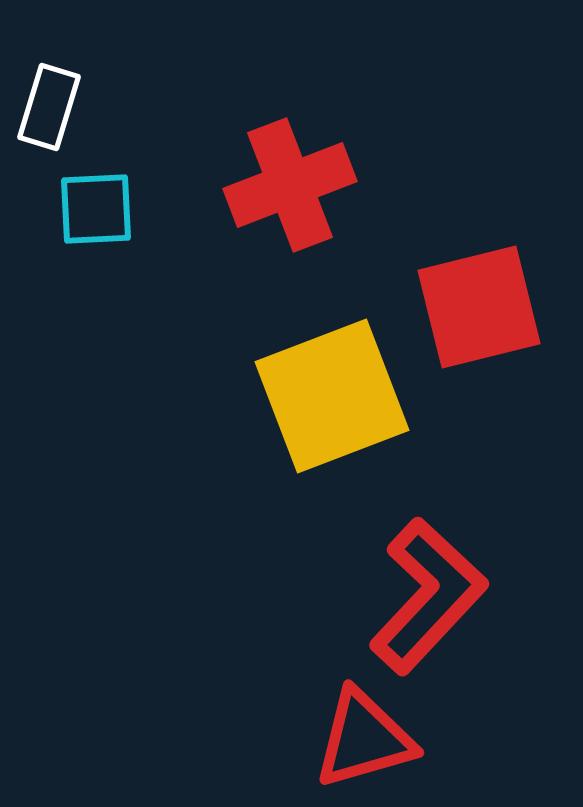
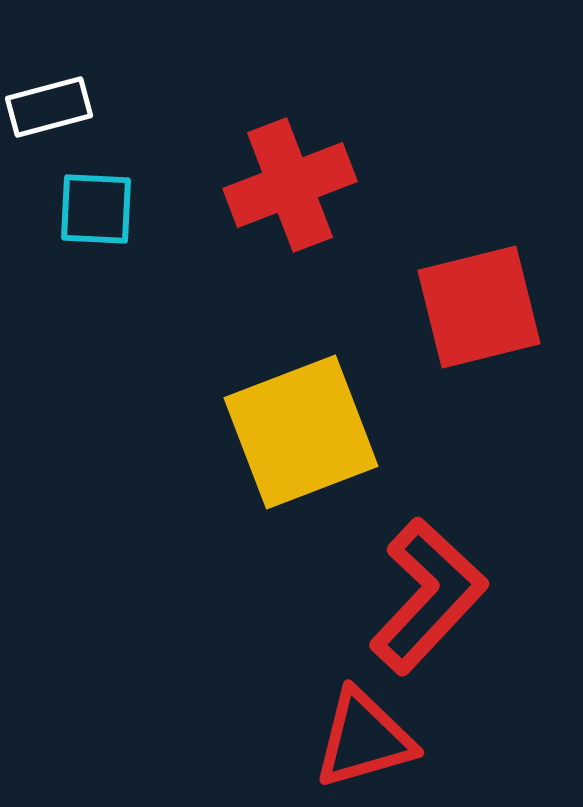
white rectangle: rotated 58 degrees clockwise
cyan square: rotated 6 degrees clockwise
yellow square: moved 31 px left, 36 px down
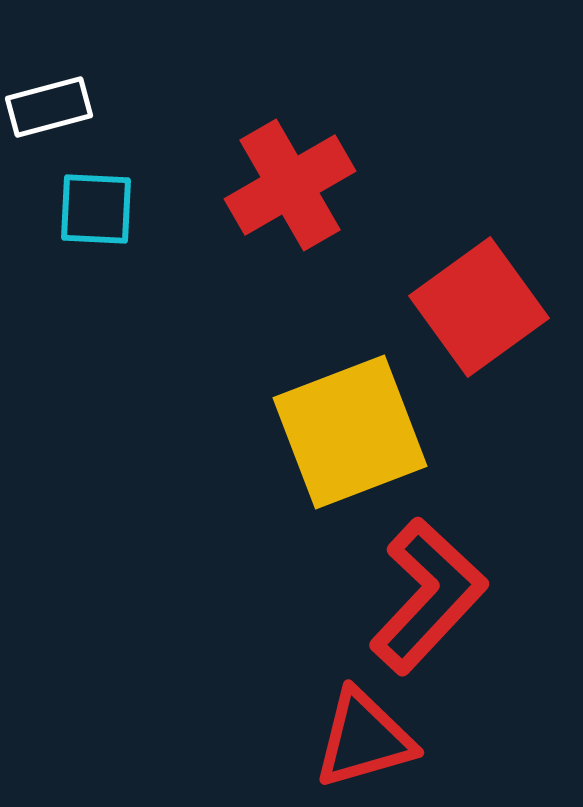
red cross: rotated 9 degrees counterclockwise
red square: rotated 22 degrees counterclockwise
yellow square: moved 49 px right
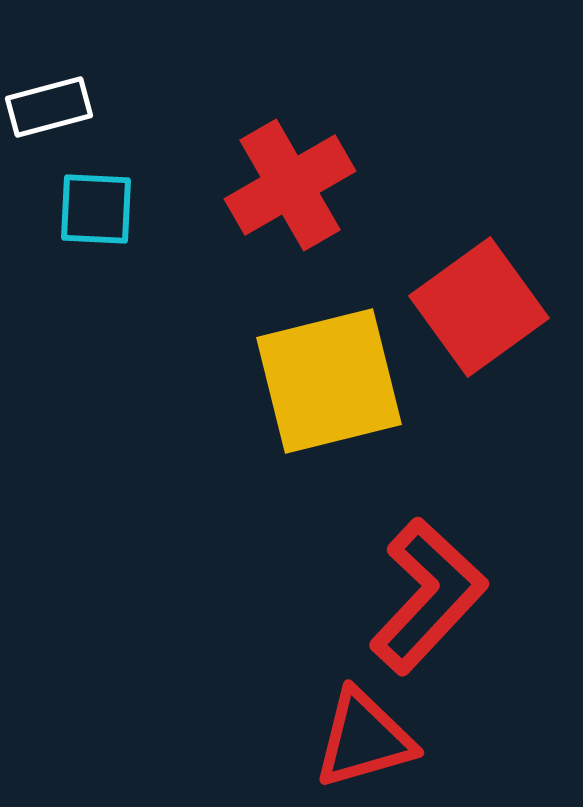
yellow square: moved 21 px left, 51 px up; rotated 7 degrees clockwise
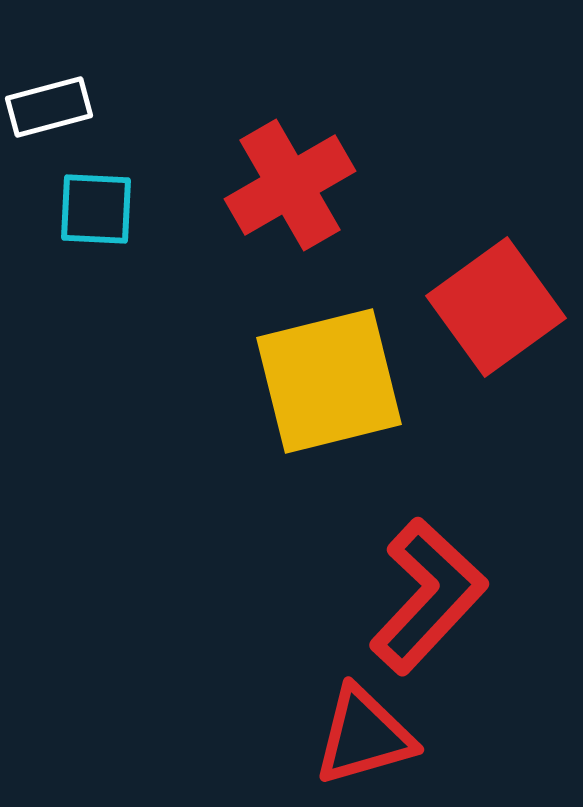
red square: moved 17 px right
red triangle: moved 3 px up
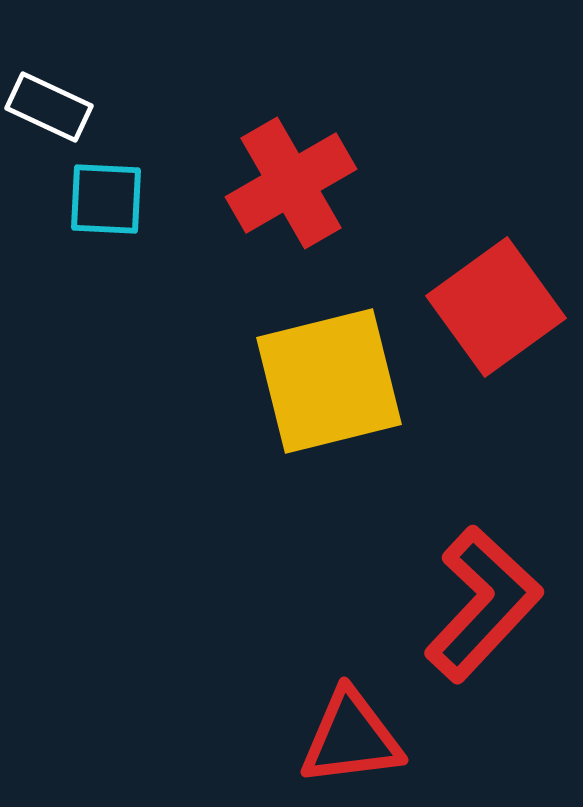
white rectangle: rotated 40 degrees clockwise
red cross: moved 1 px right, 2 px up
cyan square: moved 10 px right, 10 px up
red L-shape: moved 55 px right, 8 px down
red triangle: moved 13 px left, 2 px down; rotated 9 degrees clockwise
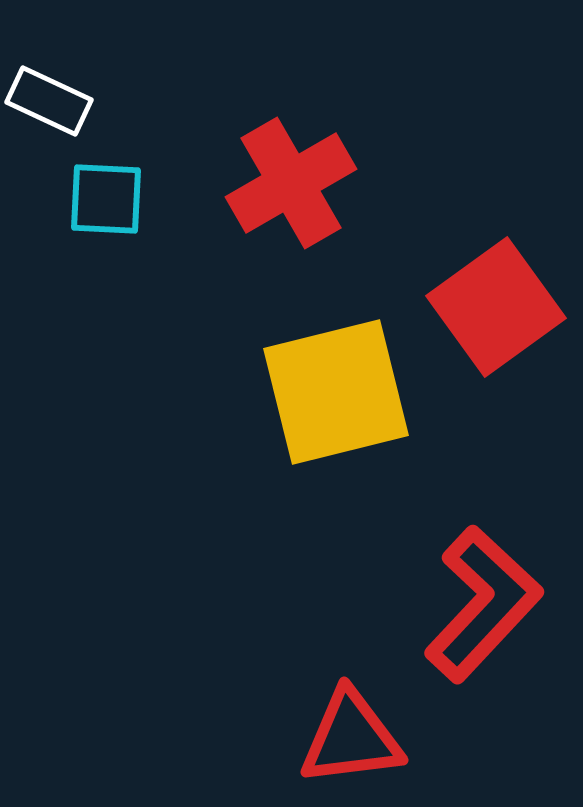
white rectangle: moved 6 px up
yellow square: moved 7 px right, 11 px down
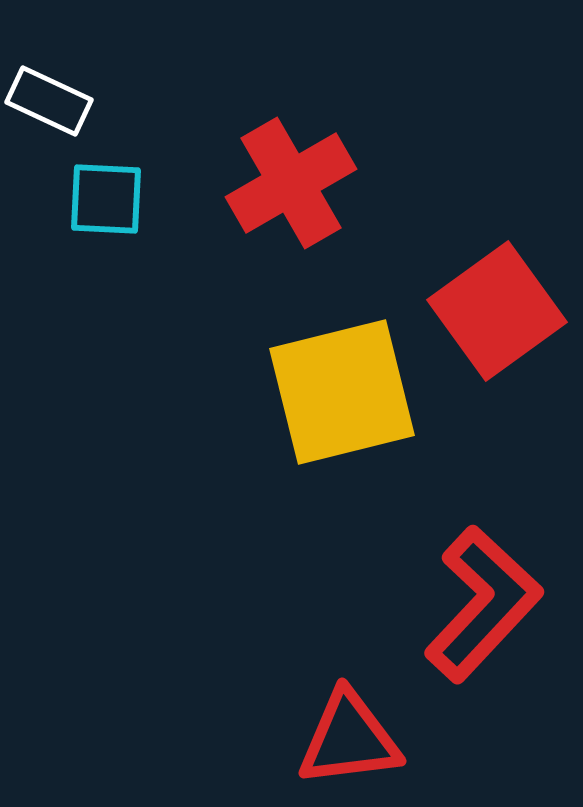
red square: moved 1 px right, 4 px down
yellow square: moved 6 px right
red triangle: moved 2 px left, 1 px down
